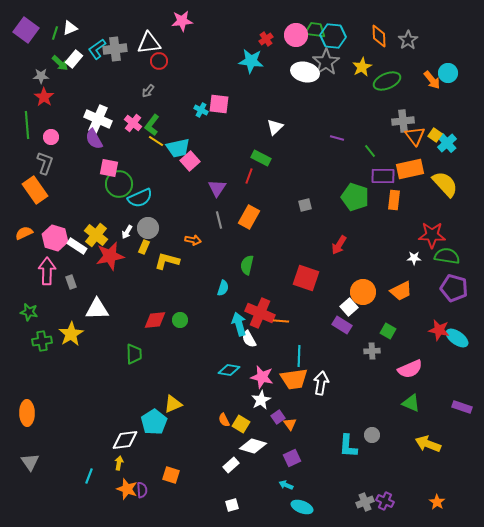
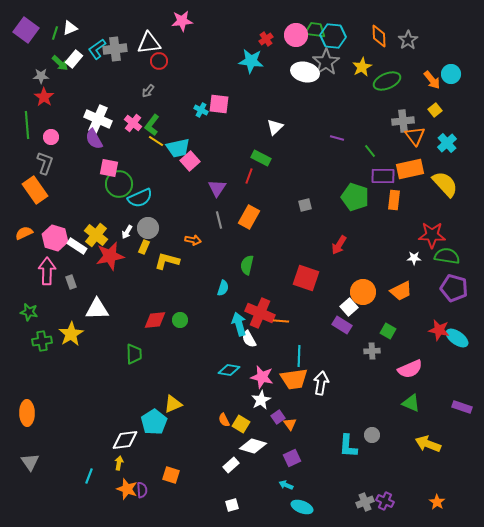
cyan circle at (448, 73): moved 3 px right, 1 px down
yellow square at (435, 135): moved 25 px up; rotated 16 degrees clockwise
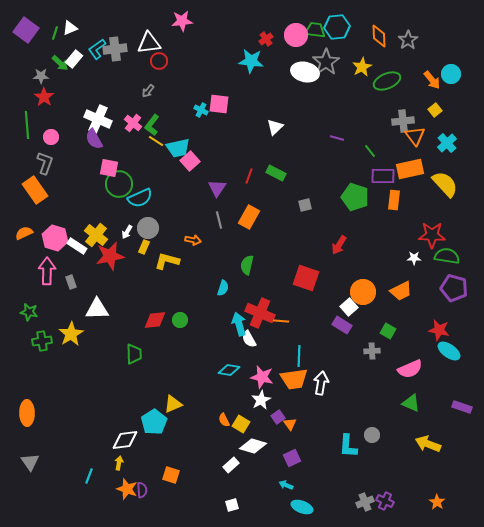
cyan hexagon at (333, 36): moved 4 px right, 9 px up; rotated 10 degrees counterclockwise
green rectangle at (261, 158): moved 15 px right, 15 px down
cyan ellipse at (457, 338): moved 8 px left, 13 px down
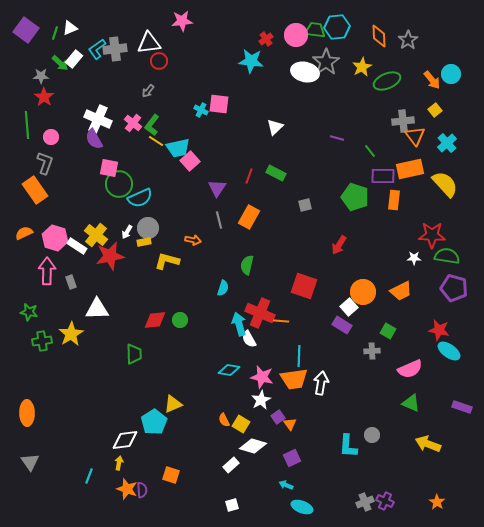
yellow rectangle at (144, 247): moved 5 px up; rotated 56 degrees clockwise
red square at (306, 278): moved 2 px left, 8 px down
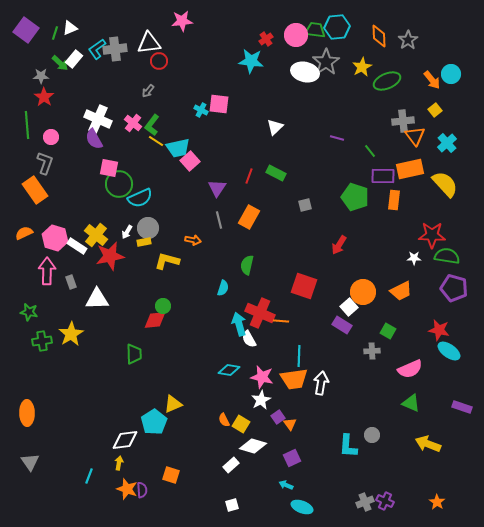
white triangle at (97, 309): moved 10 px up
green circle at (180, 320): moved 17 px left, 14 px up
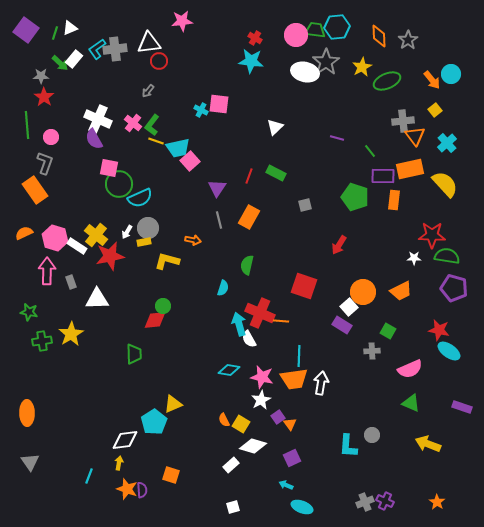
red cross at (266, 39): moved 11 px left, 1 px up; rotated 24 degrees counterclockwise
yellow line at (156, 141): rotated 14 degrees counterclockwise
white square at (232, 505): moved 1 px right, 2 px down
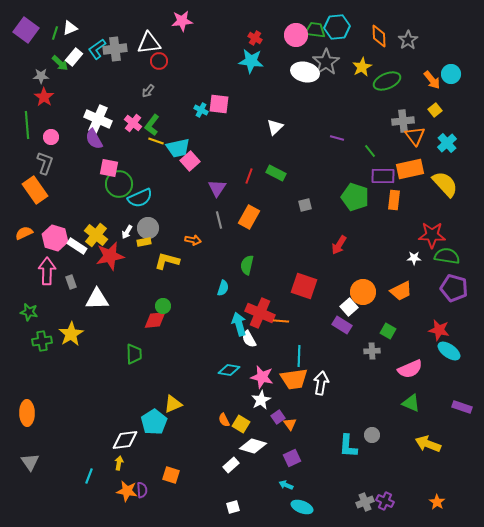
white rectangle at (74, 59): moved 2 px up
orange star at (127, 489): moved 2 px down; rotated 10 degrees counterclockwise
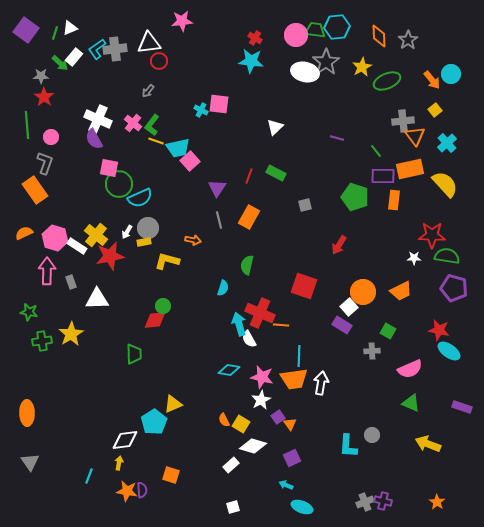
green line at (370, 151): moved 6 px right
orange line at (281, 321): moved 4 px down
purple cross at (385, 501): moved 2 px left; rotated 12 degrees counterclockwise
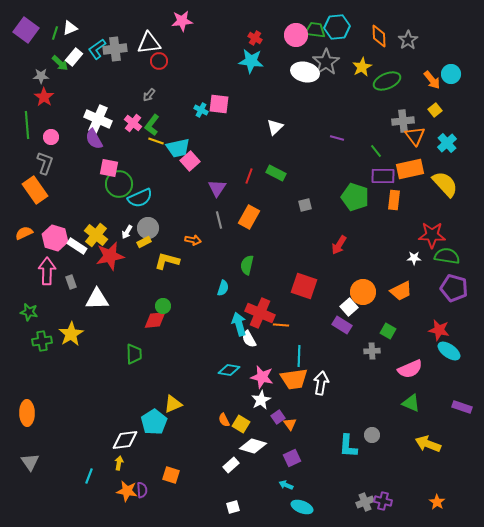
gray arrow at (148, 91): moved 1 px right, 4 px down
yellow rectangle at (144, 242): rotated 16 degrees counterclockwise
